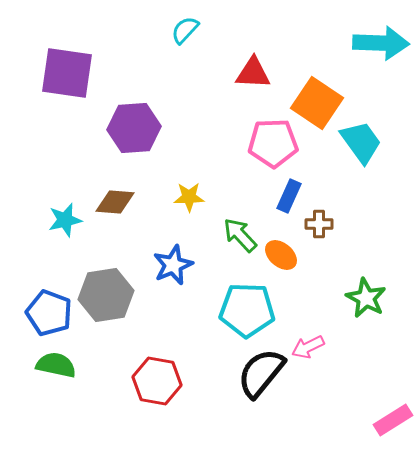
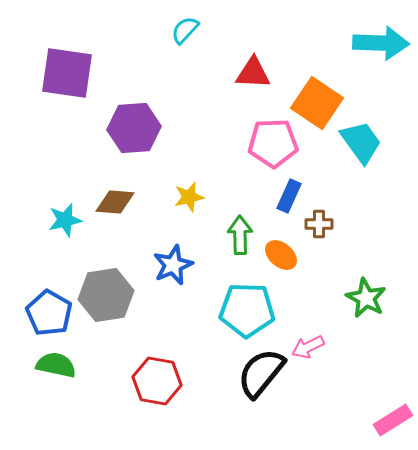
yellow star: rotated 12 degrees counterclockwise
green arrow: rotated 42 degrees clockwise
blue pentagon: rotated 9 degrees clockwise
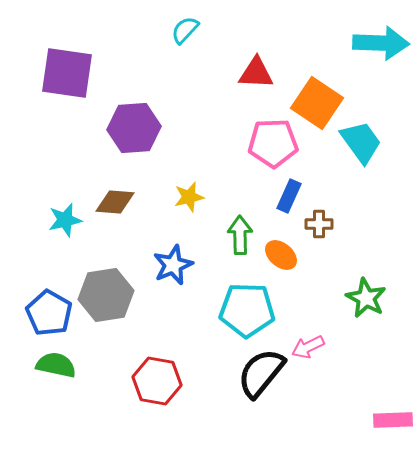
red triangle: moved 3 px right
pink rectangle: rotated 30 degrees clockwise
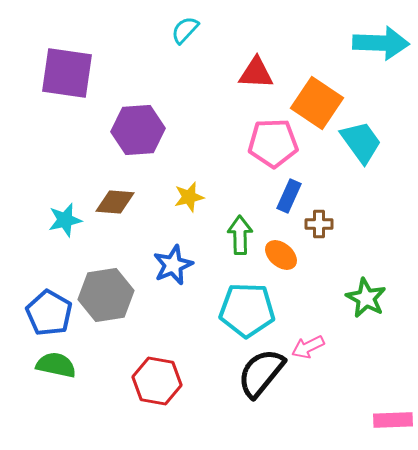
purple hexagon: moved 4 px right, 2 px down
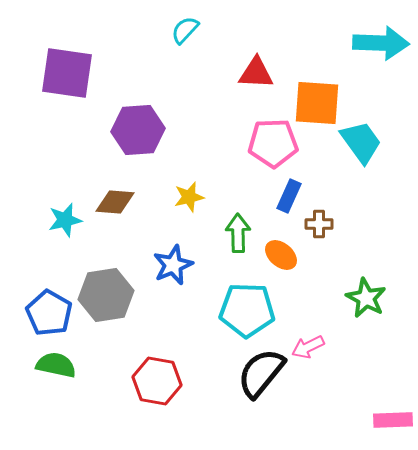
orange square: rotated 30 degrees counterclockwise
green arrow: moved 2 px left, 2 px up
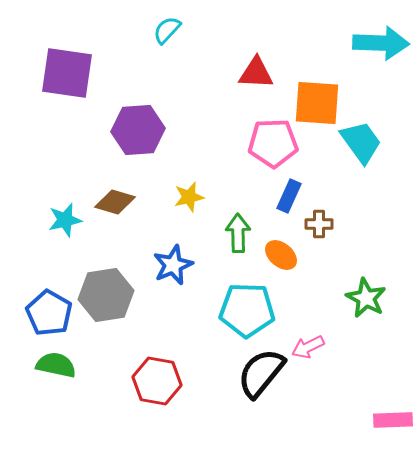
cyan semicircle: moved 18 px left
brown diamond: rotated 12 degrees clockwise
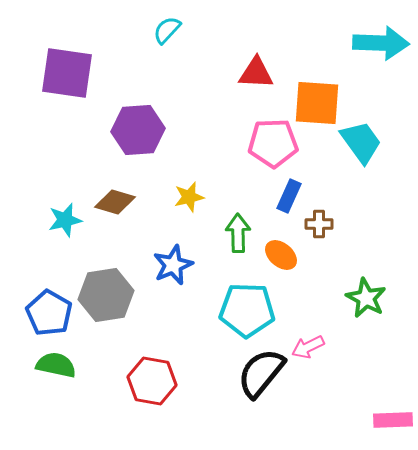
red hexagon: moved 5 px left
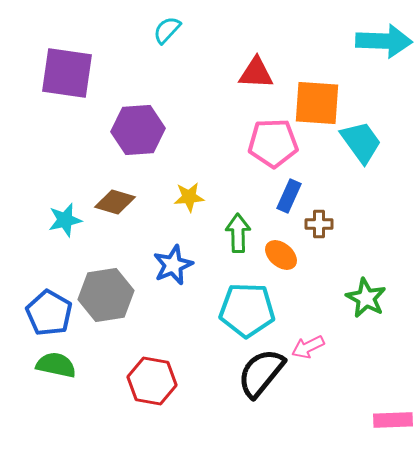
cyan arrow: moved 3 px right, 2 px up
yellow star: rotated 8 degrees clockwise
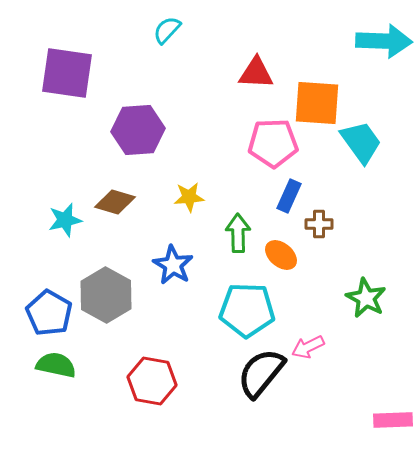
blue star: rotated 18 degrees counterclockwise
gray hexagon: rotated 22 degrees counterclockwise
